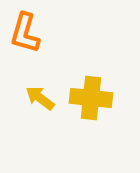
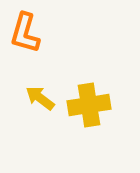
yellow cross: moved 2 px left, 7 px down; rotated 15 degrees counterclockwise
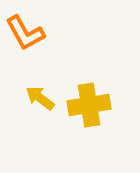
orange L-shape: rotated 45 degrees counterclockwise
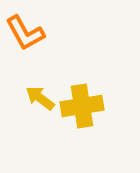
yellow cross: moved 7 px left, 1 px down
